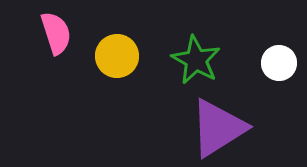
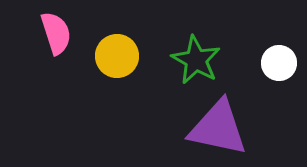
purple triangle: rotated 44 degrees clockwise
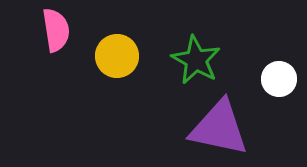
pink semicircle: moved 3 px up; rotated 9 degrees clockwise
white circle: moved 16 px down
purple triangle: moved 1 px right
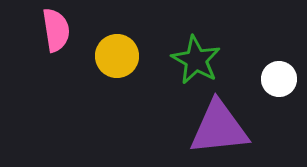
purple triangle: rotated 18 degrees counterclockwise
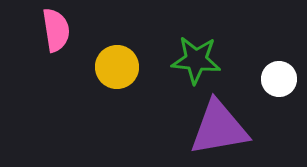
yellow circle: moved 11 px down
green star: rotated 24 degrees counterclockwise
purple triangle: rotated 4 degrees counterclockwise
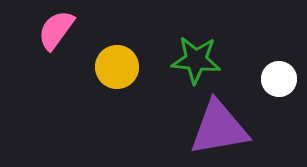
pink semicircle: rotated 135 degrees counterclockwise
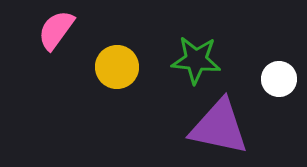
purple triangle: moved 1 px up; rotated 22 degrees clockwise
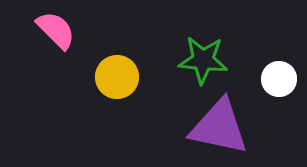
pink semicircle: rotated 99 degrees clockwise
green star: moved 7 px right
yellow circle: moved 10 px down
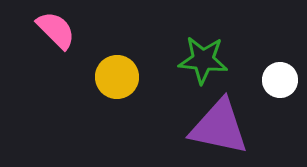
white circle: moved 1 px right, 1 px down
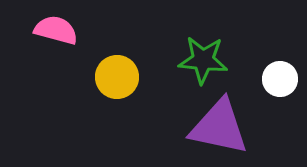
pink semicircle: rotated 30 degrees counterclockwise
white circle: moved 1 px up
